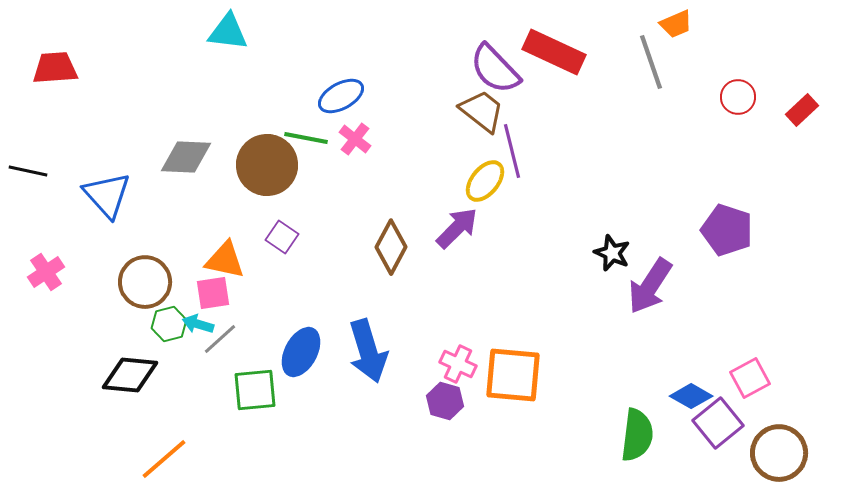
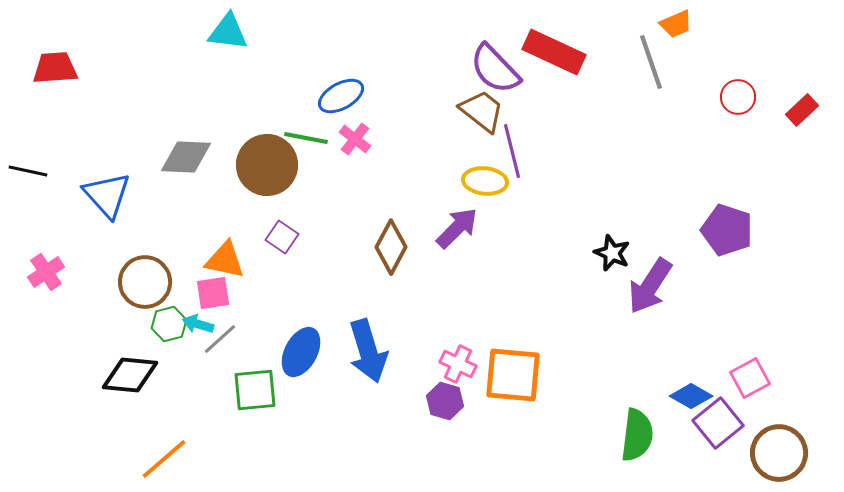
yellow ellipse at (485, 181): rotated 57 degrees clockwise
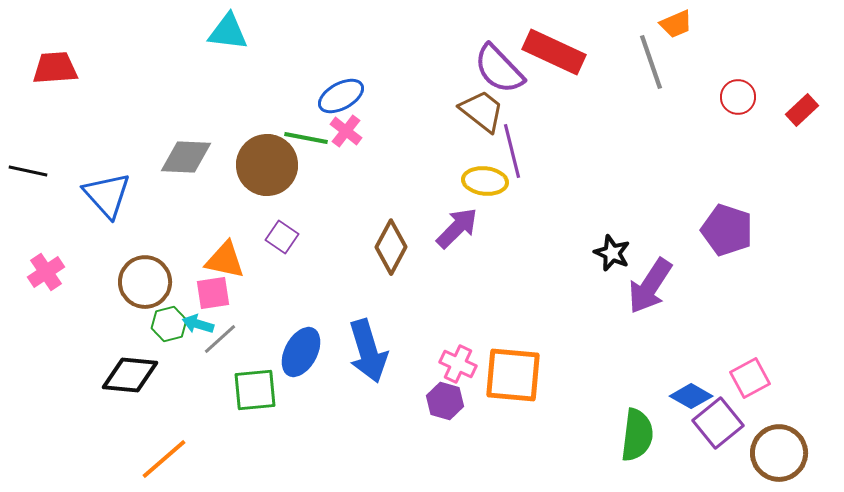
purple semicircle at (495, 69): moved 4 px right
pink cross at (355, 139): moved 9 px left, 8 px up
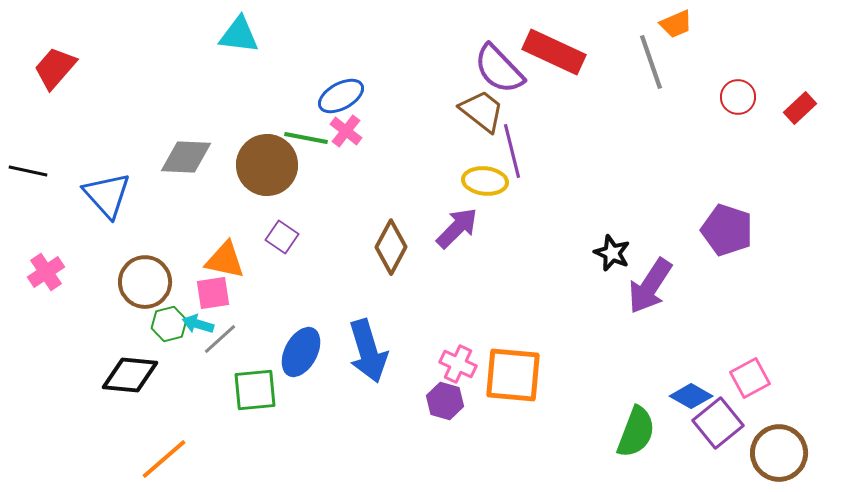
cyan triangle at (228, 32): moved 11 px right, 3 px down
red trapezoid at (55, 68): rotated 45 degrees counterclockwise
red rectangle at (802, 110): moved 2 px left, 2 px up
green semicircle at (637, 435): moved 1 px left, 3 px up; rotated 14 degrees clockwise
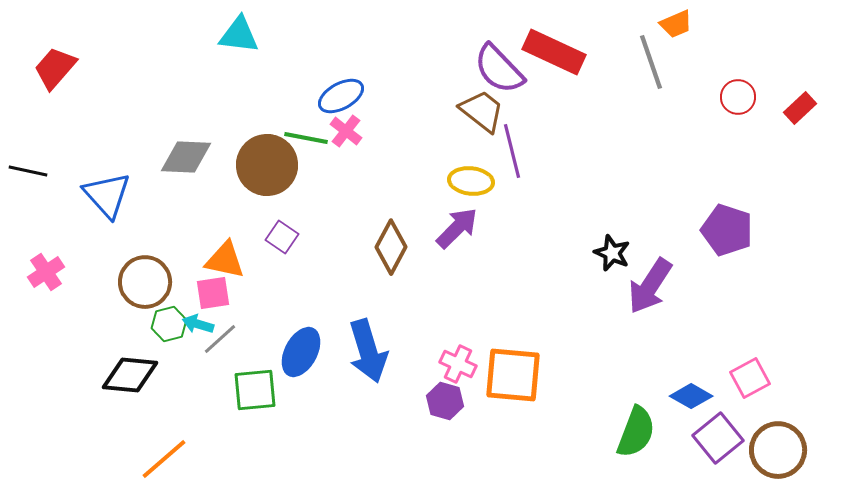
yellow ellipse at (485, 181): moved 14 px left
purple square at (718, 423): moved 15 px down
brown circle at (779, 453): moved 1 px left, 3 px up
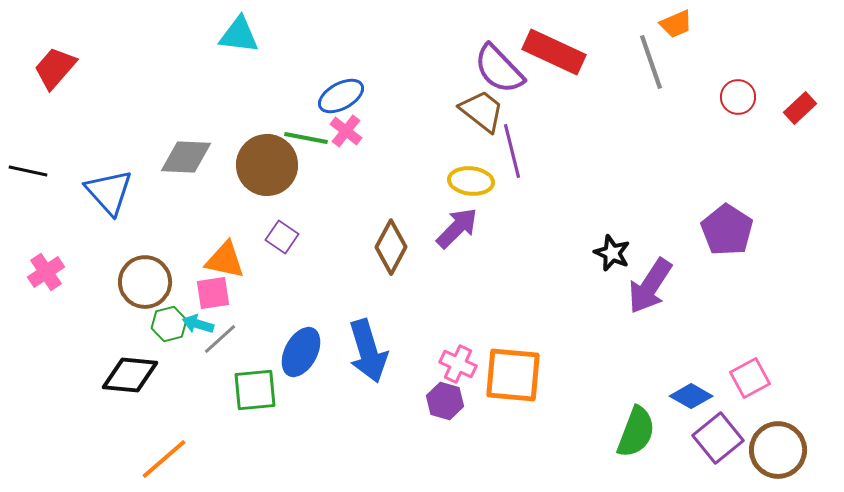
blue triangle at (107, 195): moved 2 px right, 3 px up
purple pentagon at (727, 230): rotated 15 degrees clockwise
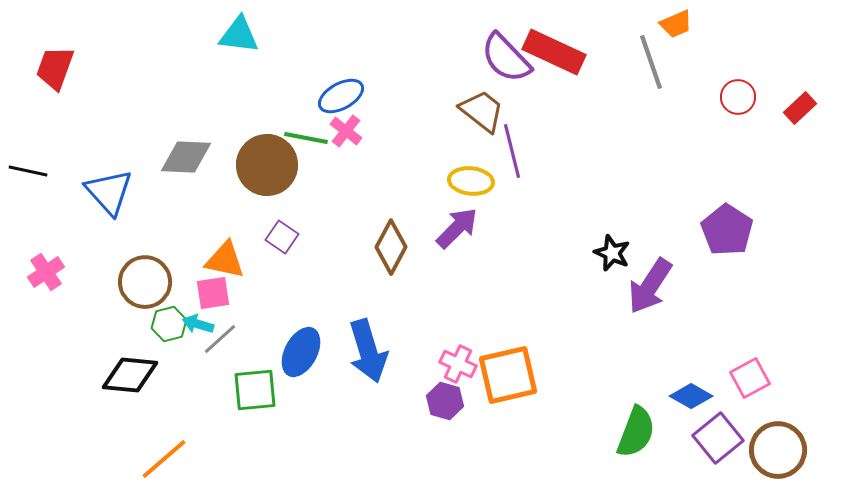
red trapezoid at (55, 68): rotated 21 degrees counterclockwise
purple semicircle at (499, 69): moved 7 px right, 11 px up
orange square at (513, 375): moved 5 px left; rotated 18 degrees counterclockwise
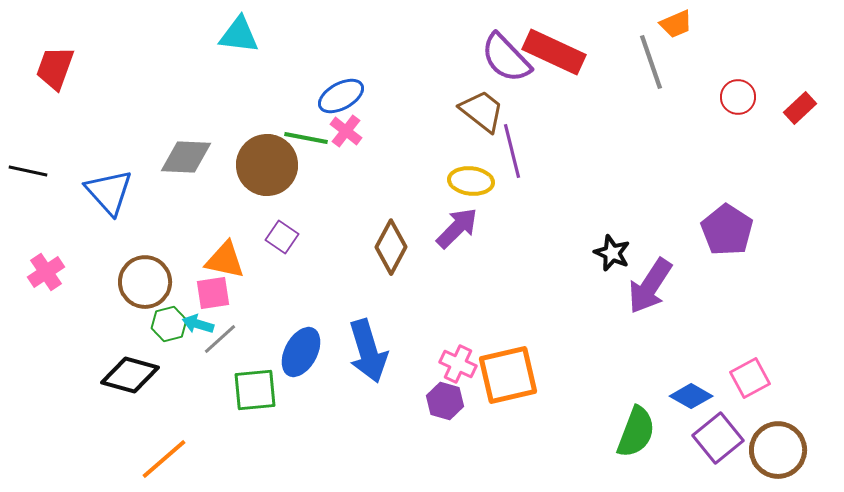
black diamond at (130, 375): rotated 10 degrees clockwise
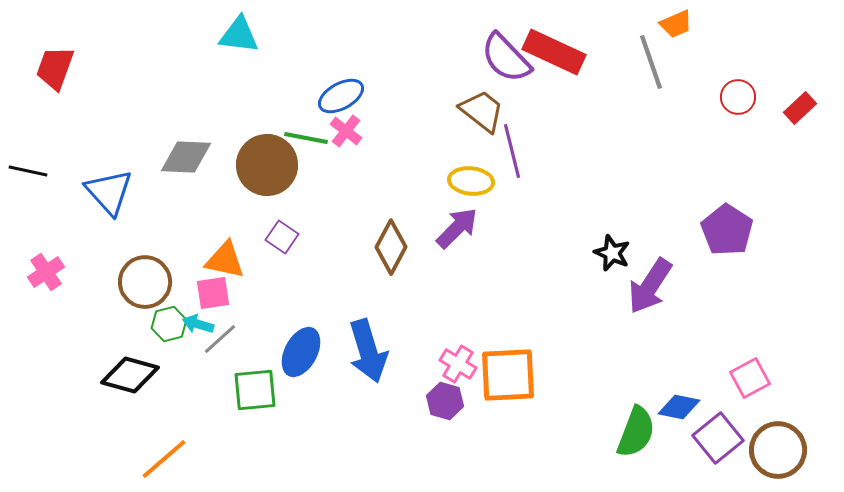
pink cross at (458, 364): rotated 6 degrees clockwise
orange square at (508, 375): rotated 10 degrees clockwise
blue diamond at (691, 396): moved 12 px left, 11 px down; rotated 18 degrees counterclockwise
